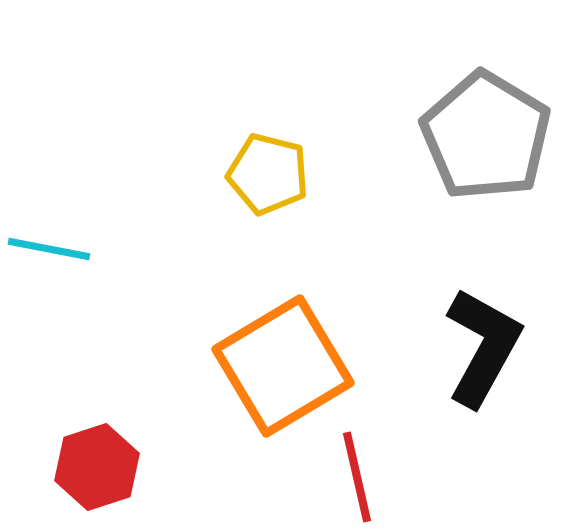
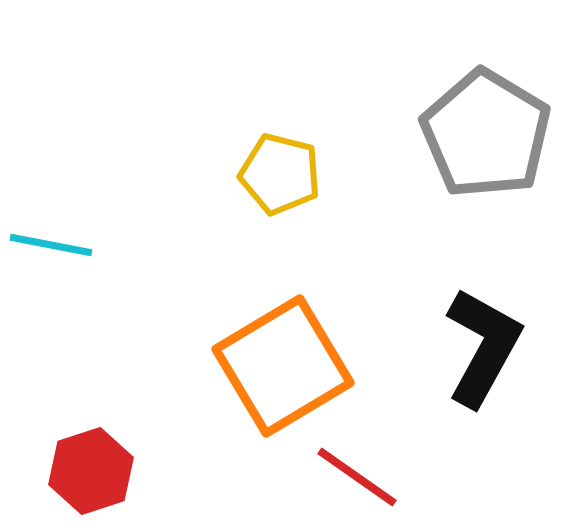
gray pentagon: moved 2 px up
yellow pentagon: moved 12 px right
cyan line: moved 2 px right, 4 px up
red hexagon: moved 6 px left, 4 px down
red line: rotated 42 degrees counterclockwise
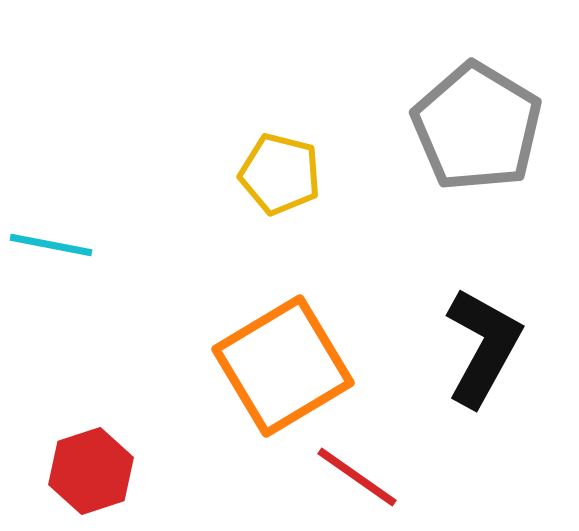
gray pentagon: moved 9 px left, 7 px up
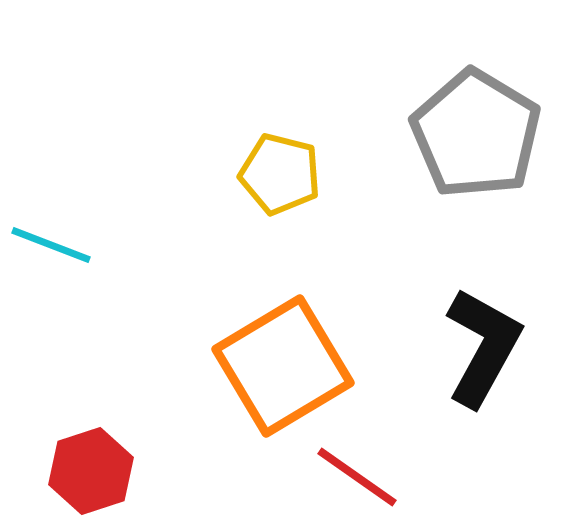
gray pentagon: moved 1 px left, 7 px down
cyan line: rotated 10 degrees clockwise
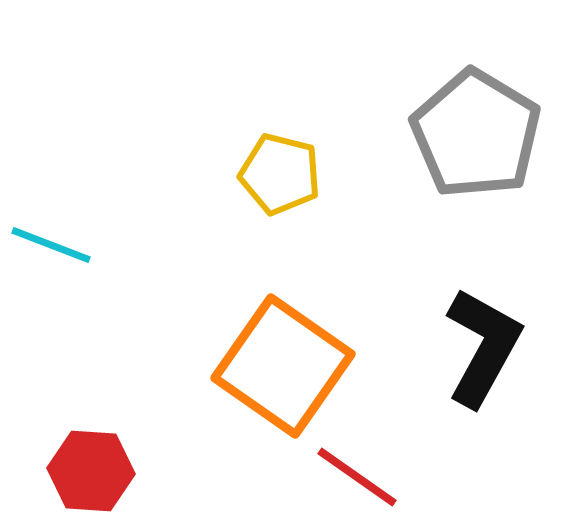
orange square: rotated 24 degrees counterclockwise
red hexagon: rotated 22 degrees clockwise
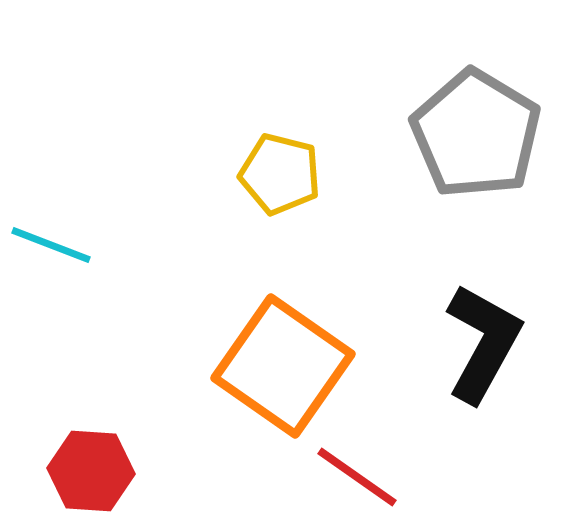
black L-shape: moved 4 px up
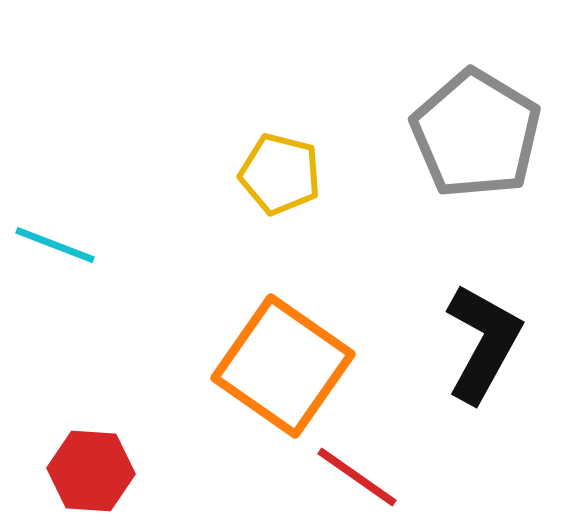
cyan line: moved 4 px right
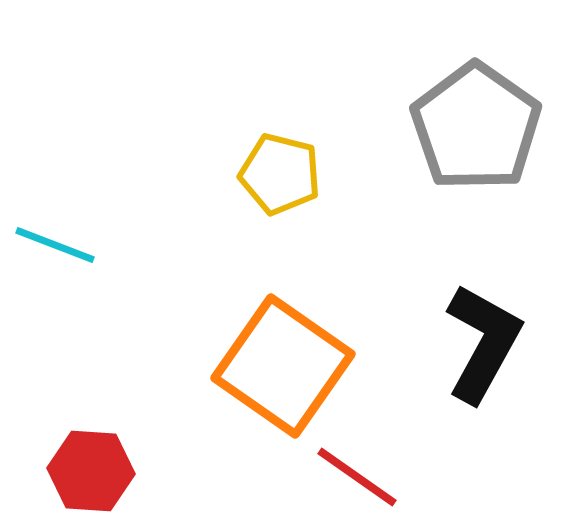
gray pentagon: moved 7 px up; rotated 4 degrees clockwise
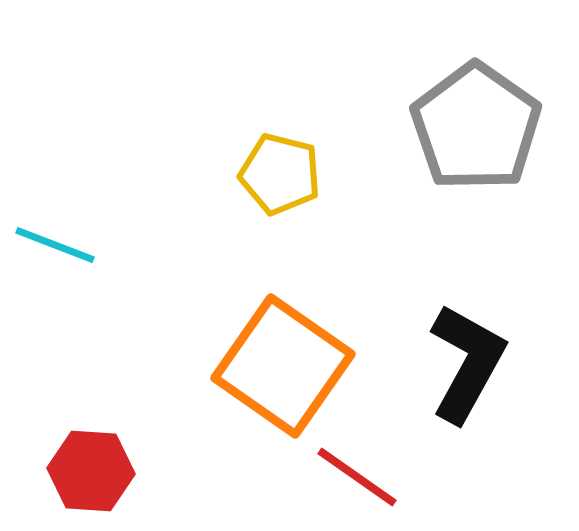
black L-shape: moved 16 px left, 20 px down
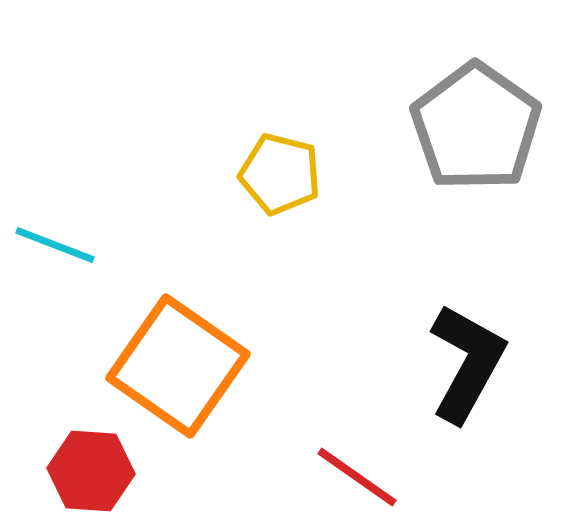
orange square: moved 105 px left
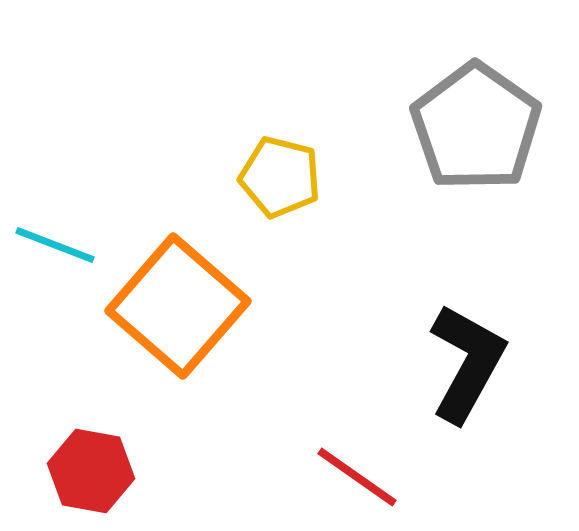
yellow pentagon: moved 3 px down
orange square: moved 60 px up; rotated 6 degrees clockwise
red hexagon: rotated 6 degrees clockwise
